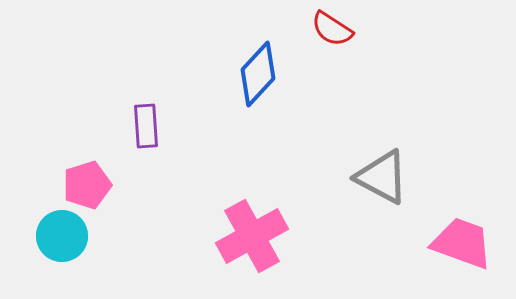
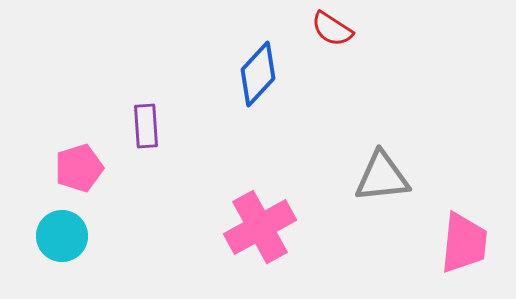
gray triangle: rotated 34 degrees counterclockwise
pink pentagon: moved 8 px left, 17 px up
pink cross: moved 8 px right, 9 px up
pink trapezoid: moved 2 px right; rotated 76 degrees clockwise
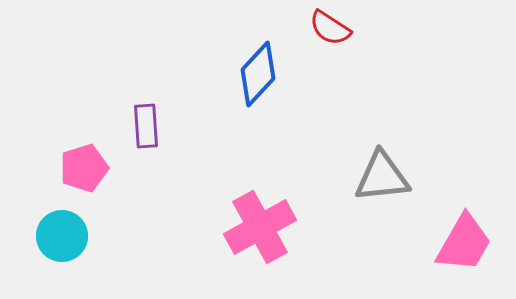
red semicircle: moved 2 px left, 1 px up
pink pentagon: moved 5 px right
pink trapezoid: rotated 24 degrees clockwise
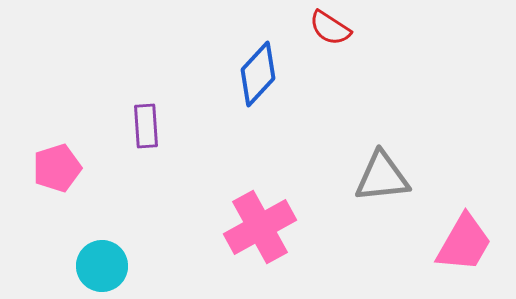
pink pentagon: moved 27 px left
cyan circle: moved 40 px right, 30 px down
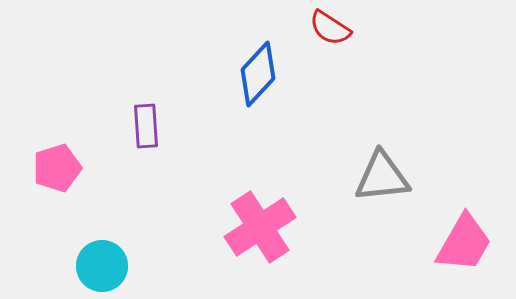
pink cross: rotated 4 degrees counterclockwise
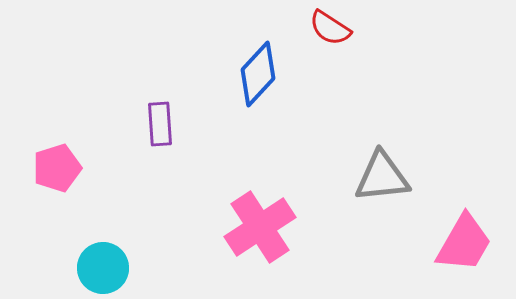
purple rectangle: moved 14 px right, 2 px up
cyan circle: moved 1 px right, 2 px down
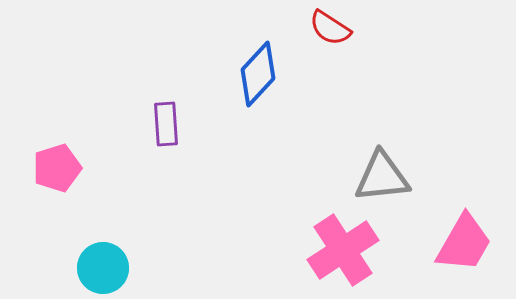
purple rectangle: moved 6 px right
pink cross: moved 83 px right, 23 px down
